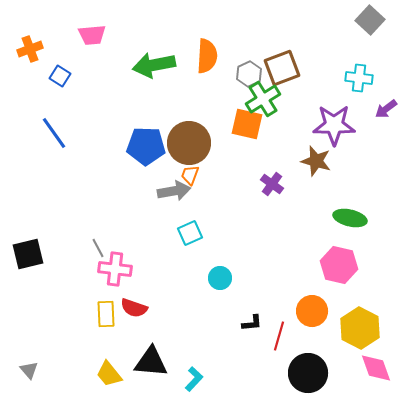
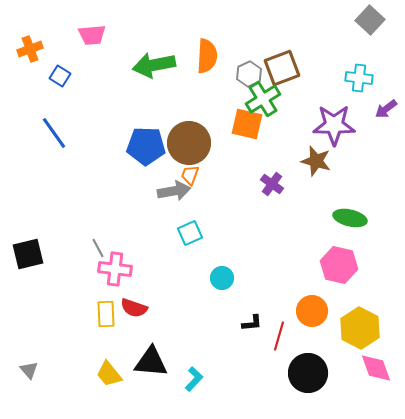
cyan circle: moved 2 px right
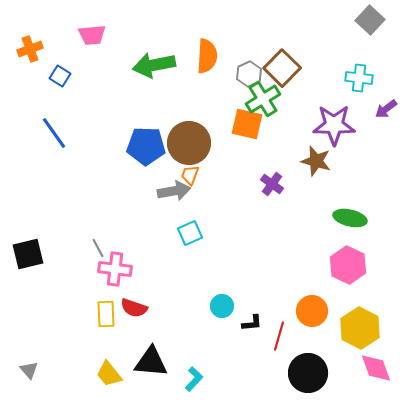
brown square: rotated 24 degrees counterclockwise
pink hexagon: moved 9 px right; rotated 12 degrees clockwise
cyan circle: moved 28 px down
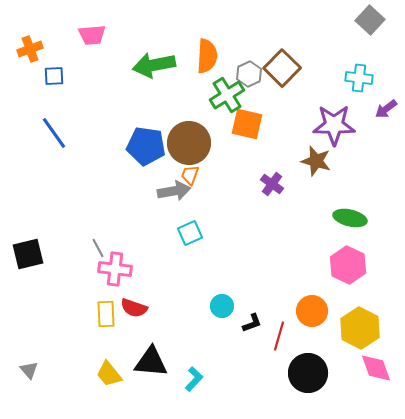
blue square: moved 6 px left; rotated 35 degrees counterclockwise
green cross: moved 36 px left, 4 px up
blue pentagon: rotated 6 degrees clockwise
black L-shape: rotated 15 degrees counterclockwise
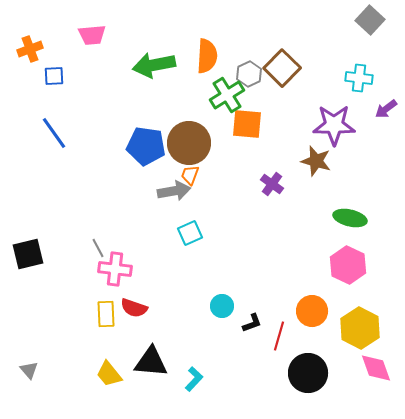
orange square: rotated 8 degrees counterclockwise
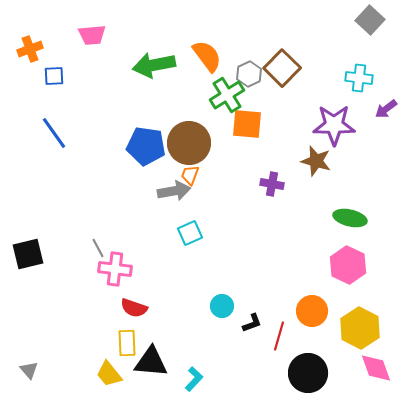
orange semicircle: rotated 40 degrees counterclockwise
purple cross: rotated 25 degrees counterclockwise
yellow rectangle: moved 21 px right, 29 px down
